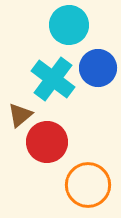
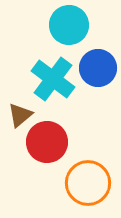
orange circle: moved 2 px up
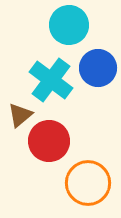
cyan cross: moved 2 px left, 1 px down
red circle: moved 2 px right, 1 px up
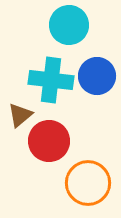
blue circle: moved 1 px left, 8 px down
cyan cross: rotated 30 degrees counterclockwise
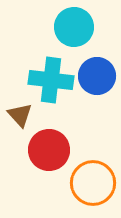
cyan circle: moved 5 px right, 2 px down
brown triangle: rotated 32 degrees counterclockwise
red circle: moved 9 px down
orange circle: moved 5 px right
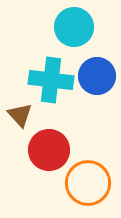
orange circle: moved 5 px left
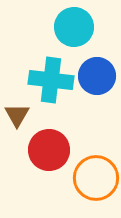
brown triangle: moved 3 px left; rotated 12 degrees clockwise
orange circle: moved 8 px right, 5 px up
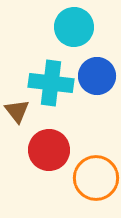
cyan cross: moved 3 px down
brown triangle: moved 4 px up; rotated 8 degrees counterclockwise
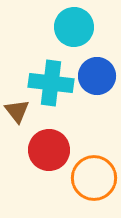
orange circle: moved 2 px left
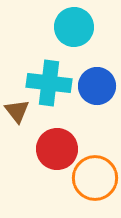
blue circle: moved 10 px down
cyan cross: moved 2 px left
red circle: moved 8 px right, 1 px up
orange circle: moved 1 px right
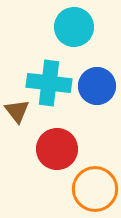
orange circle: moved 11 px down
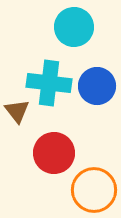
red circle: moved 3 px left, 4 px down
orange circle: moved 1 px left, 1 px down
